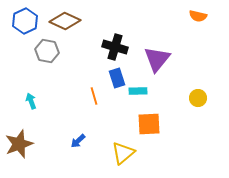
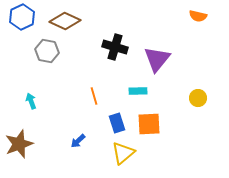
blue hexagon: moved 3 px left, 4 px up
blue rectangle: moved 45 px down
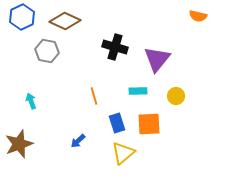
yellow circle: moved 22 px left, 2 px up
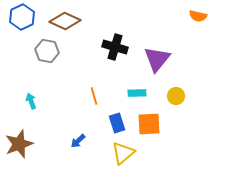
cyan rectangle: moved 1 px left, 2 px down
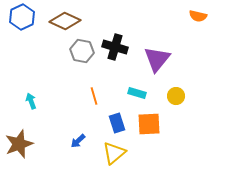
gray hexagon: moved 35 px right
cyan rectangle: rotated 18 degrees clockwise
yellow triangle: moved 9 px left
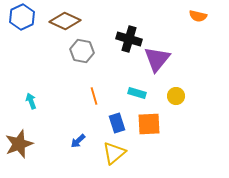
black cross: moved 14 px right, 8 px up
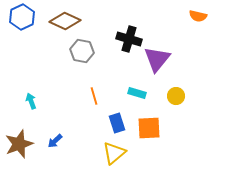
orange square: moved 4 px down
blue arrow: moved 23 px left
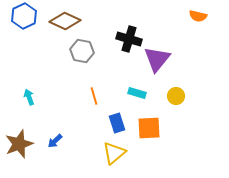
blue hexagon: moved 2 px right, 1 px up
cyan arrow: moved 2 px left, 4 px up
